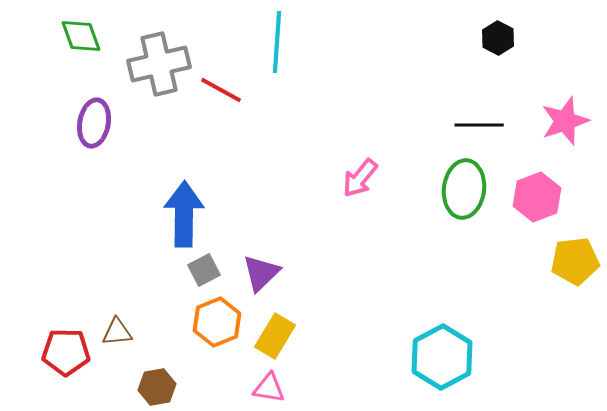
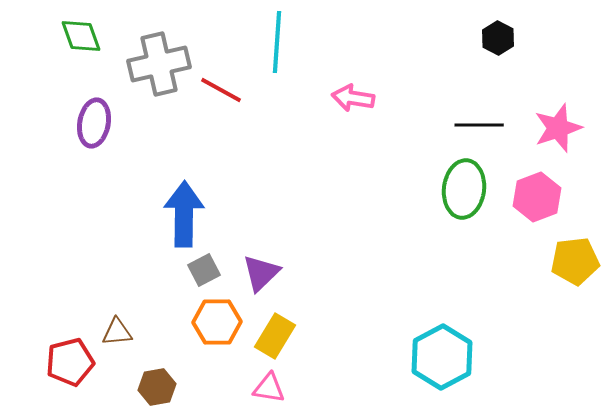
pink star: moved 7 px left, 7 px down
pink arrow: moved 7 px left, 80 px up; rotated 60 degrees clockwise
orange hexagon: rotated 21 degrees clockwise
red pentagon: moved 4 px right, 10 px down; rotated 15 degrees counterclockwise
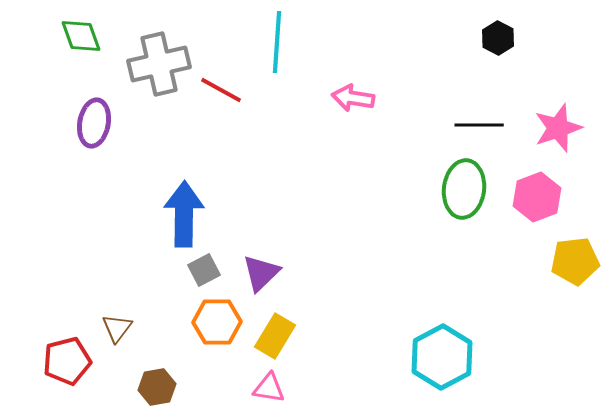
brown triangle: moved 4 px up; rotated 48 degrees counterclockwise
red pentagon: moved 3 px left, 1 px up
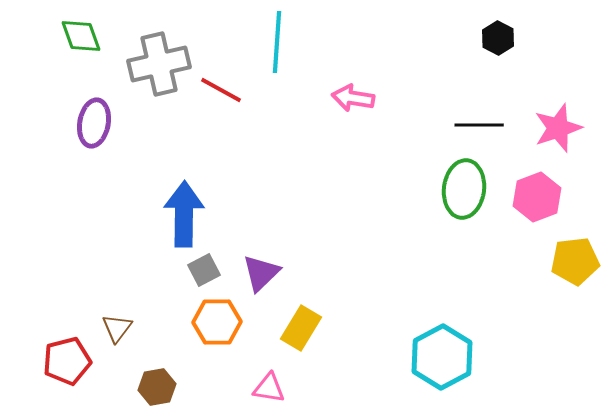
yellow rectangle: moved 26 px right, 8 px up
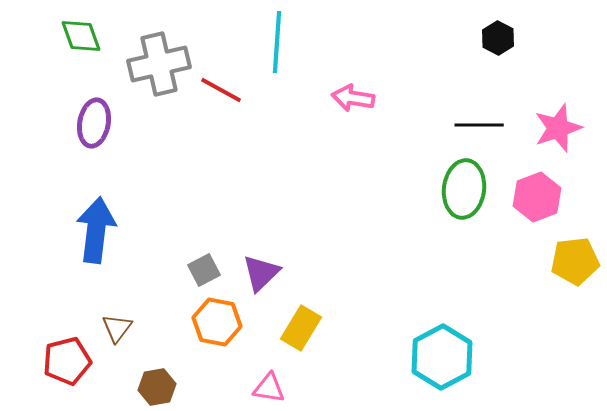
blue arrow: moved 88 px left, 16 px down; rotated 6 degrees clockwise
orange hexagon: rotated 12 degrees clockwise
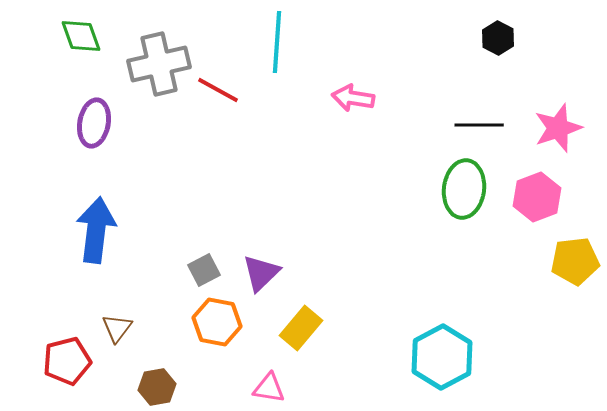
red line: moved 3 px left
yellow rectangle: rotated 9 degrees clockwise
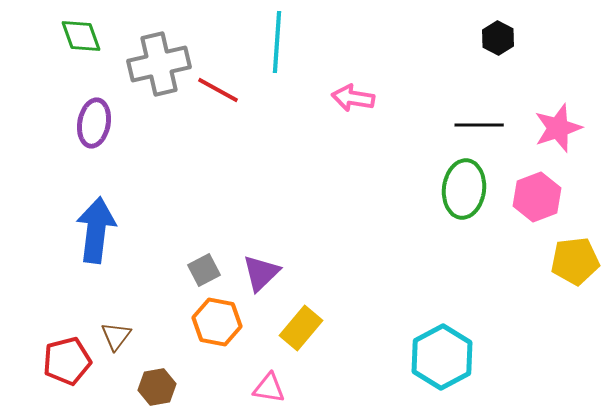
brown triangle: moved 1 px left, 8 px down
